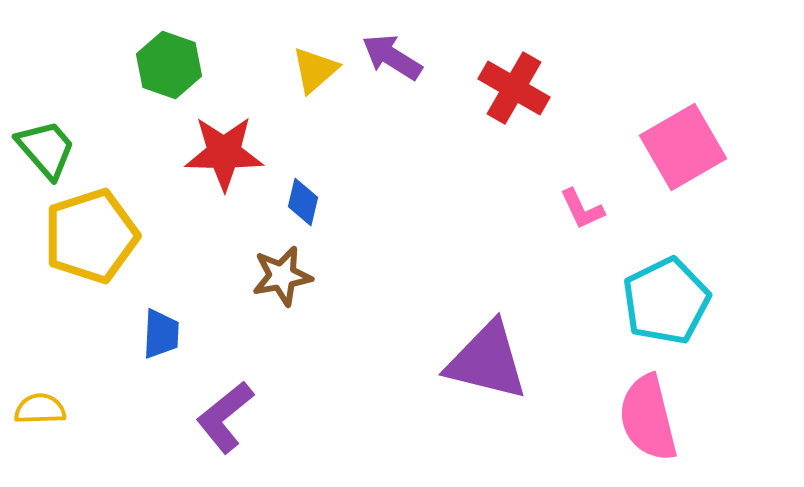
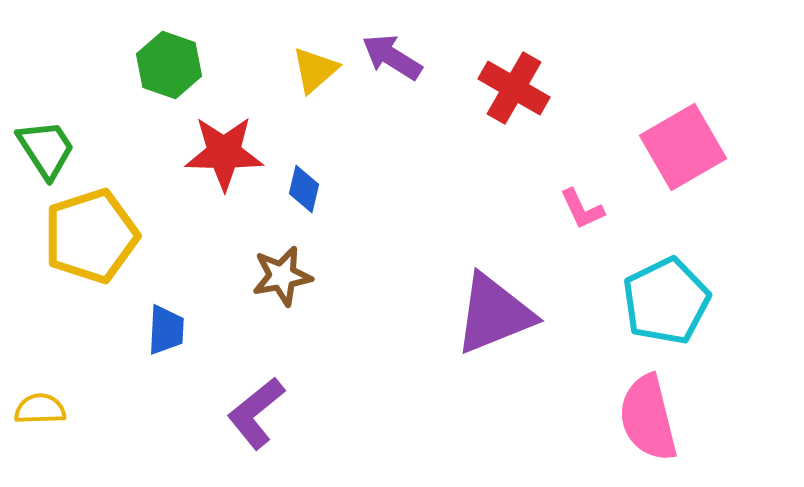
green trapezoid: rotated 8 degrees clockwise
blue diamond: moved 1 px right, 13 px up
blue trapezoid: moved 5 px right, 4 px up
purple triangle: moved 7 px right, 47 px up; rotated 36 degrees counterclockwise
purple L-shape: moved 31 px right, 4 px up
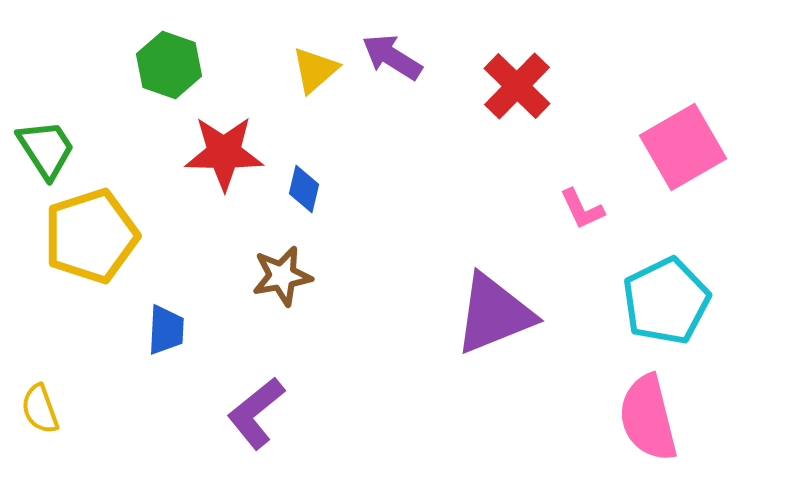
red cross: moved 3 px right, 2 px up; rotated 14 degrees clockwise
yellow semicircle: rotated 108 degrees counterclockwise
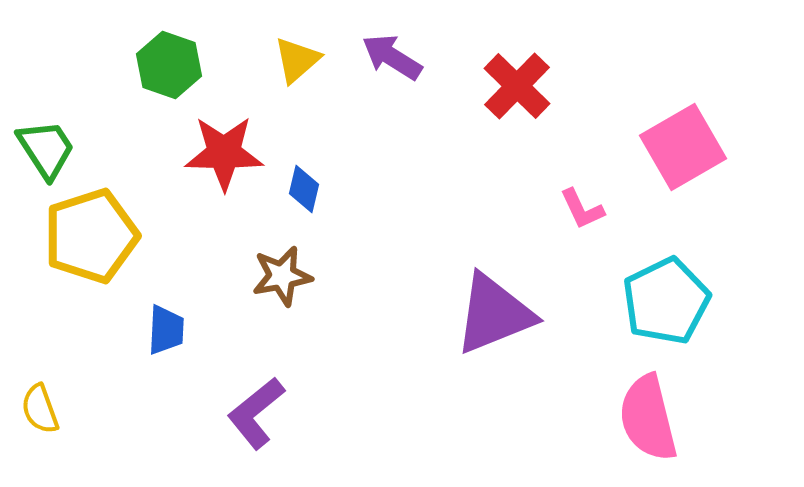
yellow triangle: moved 18 px left, 10 px up
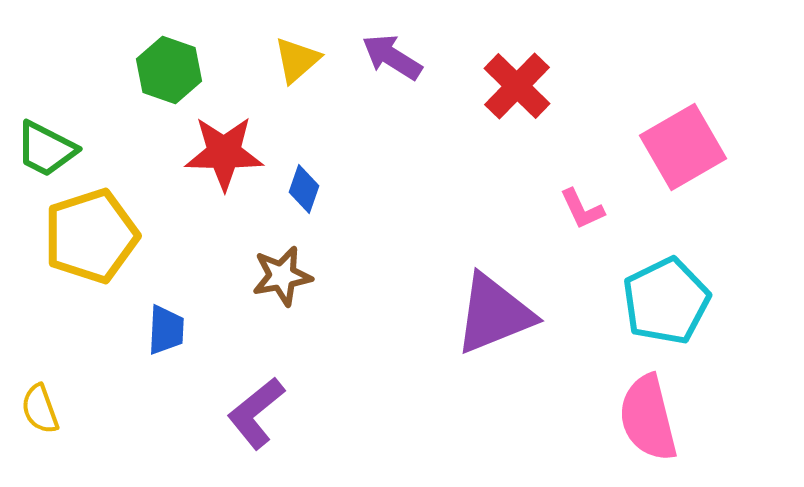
green hexagon: moved 5 px down
green trapezoid: rotated 150 degrees clockwise
blue diamond: rotated 6 degrees clockwise
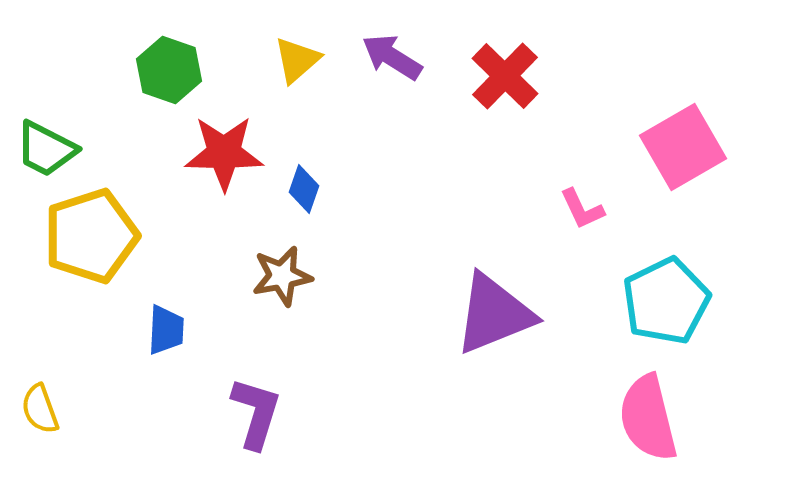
red cross: moved 12 px left, 10 px up
purple L-shape: rotated 146 degrees clockwise
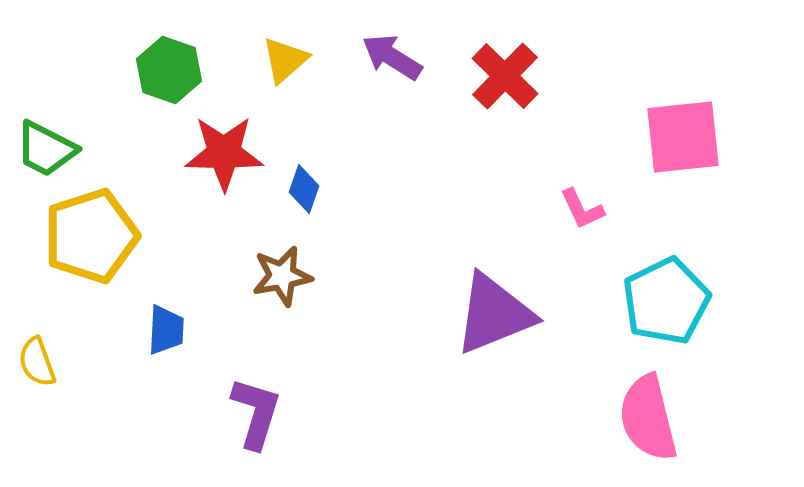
yellow triangle: moved 12 px left
pink square: moved 10 px up; rotated 24 degrees clockwise
yellow semicircle: moved 3 px left, 47 px up
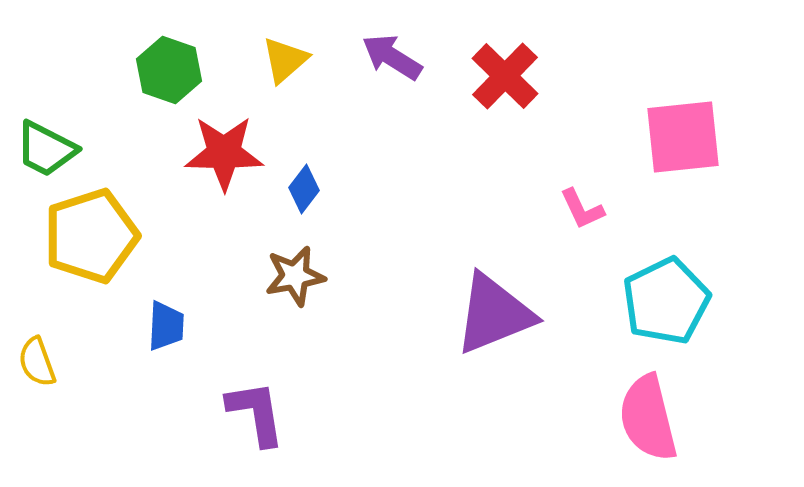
blue diamond: rotated 18 degrees clockwise
brown star: moved 13 px right
blue trapezoid: moved 4 px up
purple L-shape: rotated 26 degrees counterclockwise
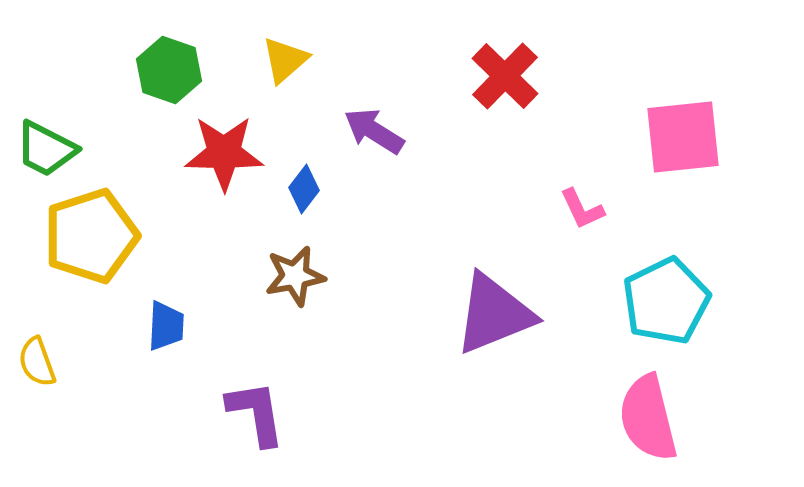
purple arrow: moved 18 px left, 74 px down
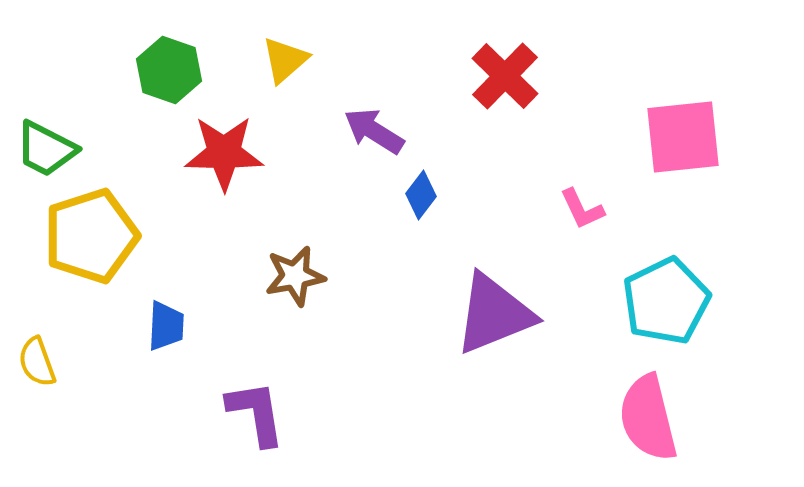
blue diamond: moved 117 px right, 6 px down
